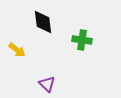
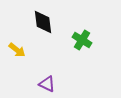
green cross: rotated 24 degrees clockwise
purple triangle: rotated 18 degrees counterclockwise
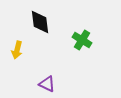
black diamond: moved 3 px left
yellow arrow: rotated 66 degrees clockwise
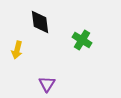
purple triangle: rotated 36 degrees clockwise
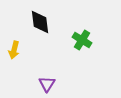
yellow arrow: moved 3 px left
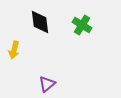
green cross: moved 15 px up
purple triangle: rotated 18 degrees clockwise
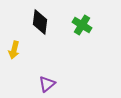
black diamond: rotated 15 degrees clockwise
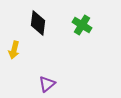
black diamond: moved 2 px left, 1 px down
